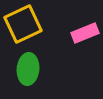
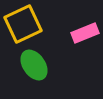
green ellipse: moved 6 px right, 4 px up; rotated 40 degrees counterclockwise
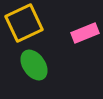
yellow square: moved 1 px right, 1 px up
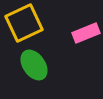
pink rectangle: moved 1 px right
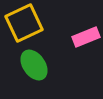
pink rectangle: moved 4 px down
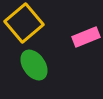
yellow square: rotated 15 degrees counterclockwise
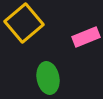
green ellipse: moved 14 px right, 13 px down; rotated 24 degrees clockwise
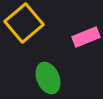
green ellipse: rotated 12 degrees counterclockwise
